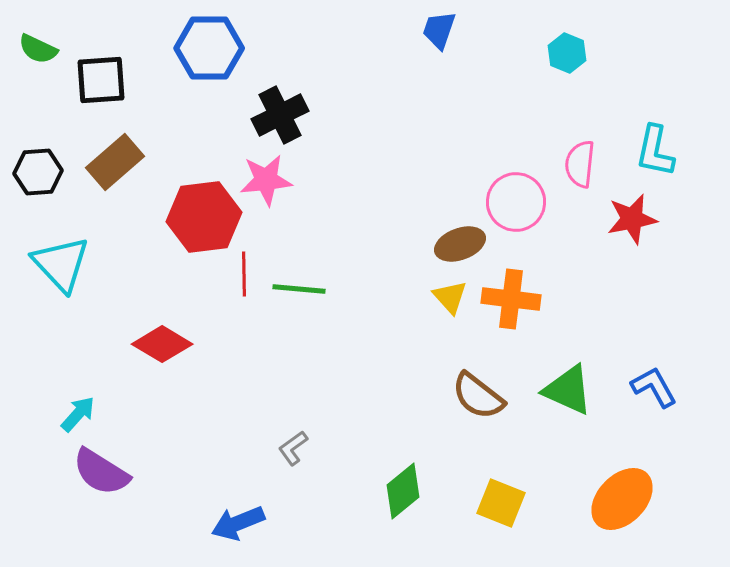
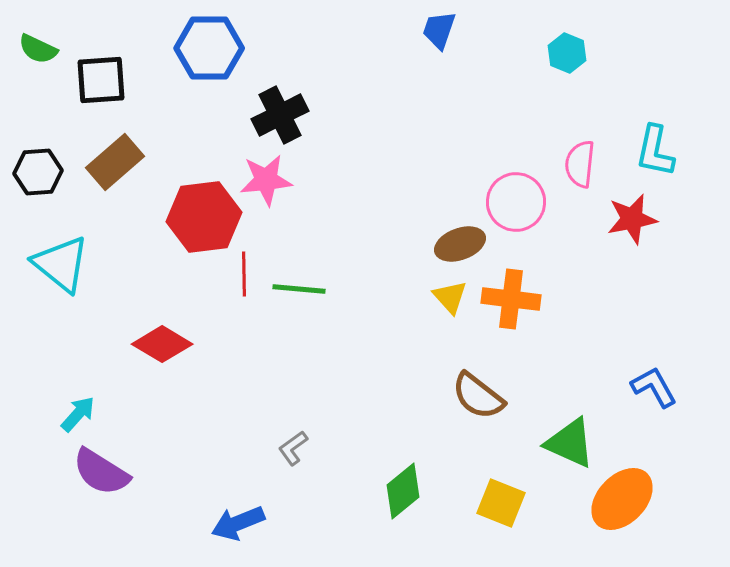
cyan triangle: rotated 8 degrees counterclockwise
green triangle: moved 2 px right, 53 px down
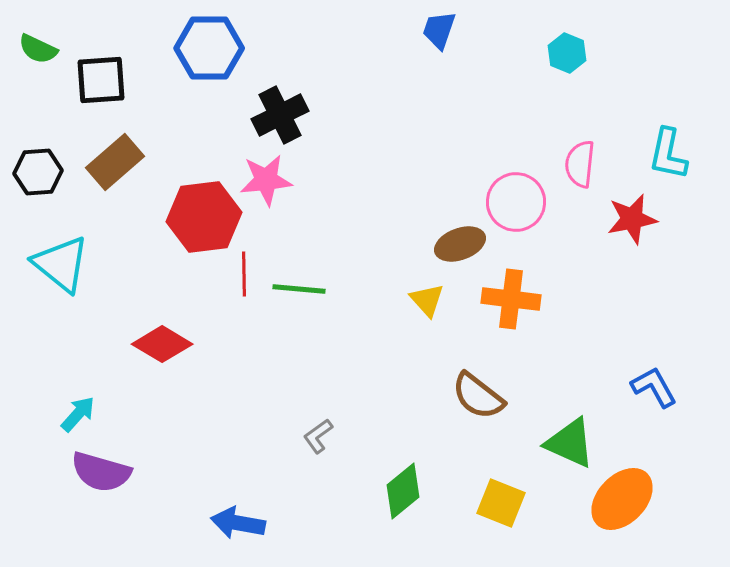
cyan L-shape: moved 13 px right, 3 px down
yellow triangle: moved 23 px left, 3 px down
gray L-shape: moved 25 px right, 12 px up
purple semicircle: rotated 16 degrees counterclockwise
blue arrow: rotated 32 degrees clockwise
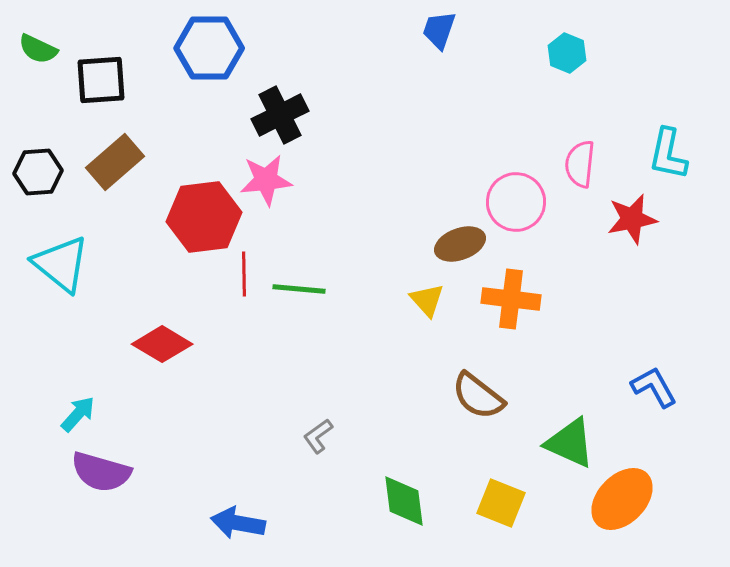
green diamond: moved 1 px right, 10 px down; rotated 58 degrees counterclockwise
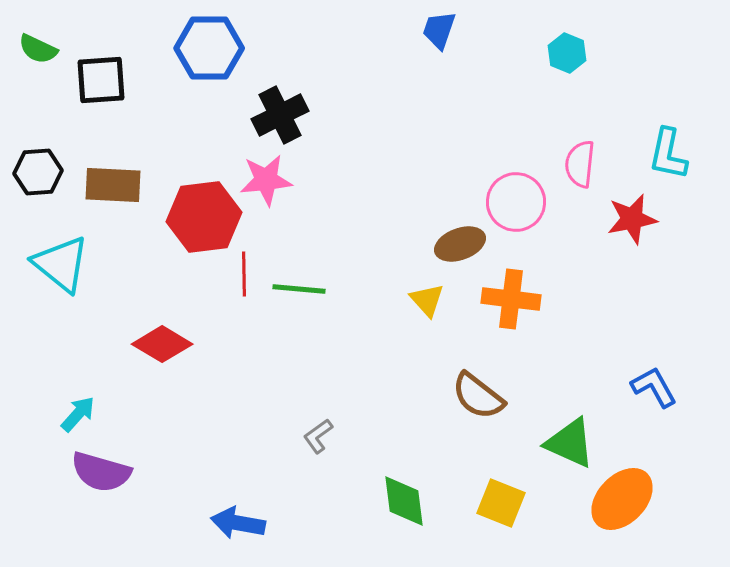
brown rectangle: moved 2 px left, 23 px down; rotated 44 degrees clockwise
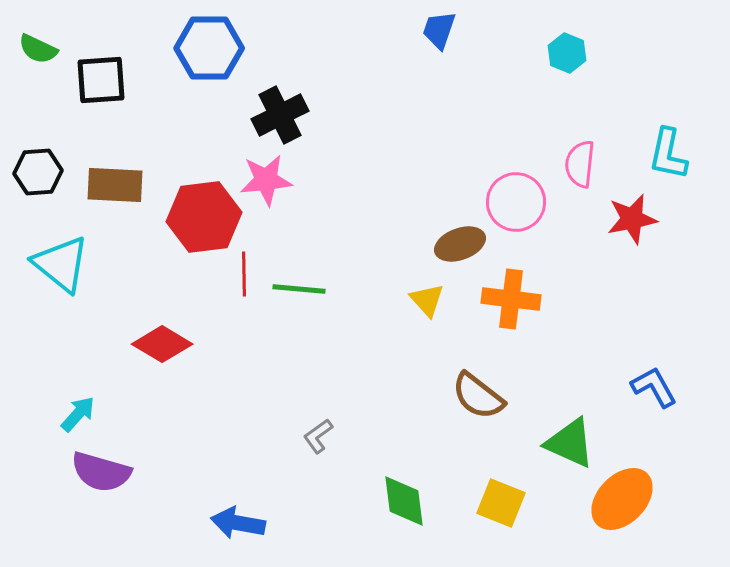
brown rectangle: moved 2 px right
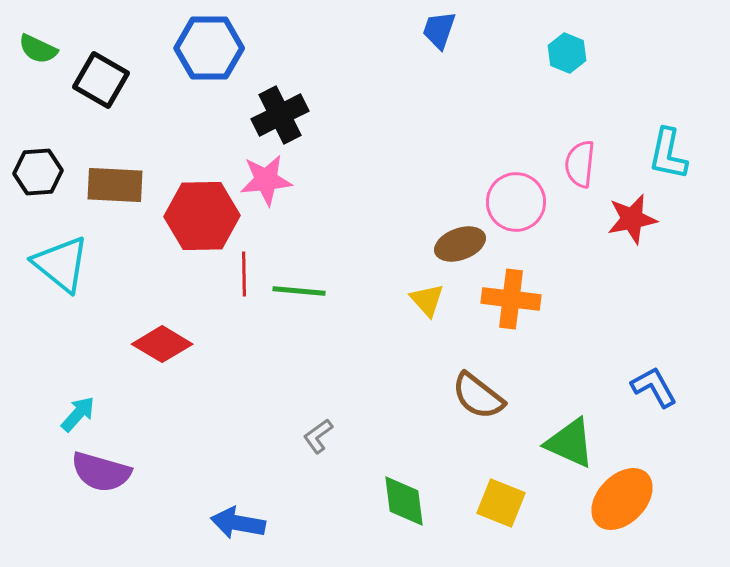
black square: rotated 34 degrees clockwise
red hexagon: moved 2 px left, 1 px up; rotated 6 degrees clockwise
green line: moved 2 px down
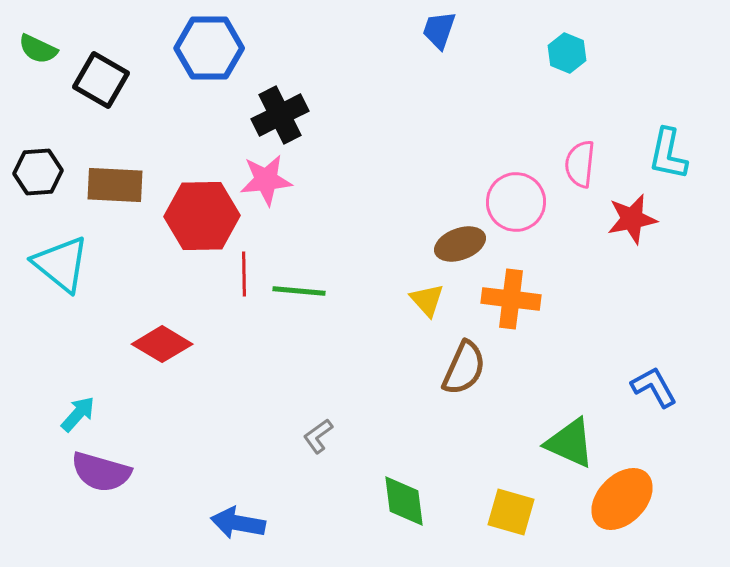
brown semicircle: moved 14 px left, 28 px up; rotated 104 degrees counterclockwise
yellow square: moved 10 px right, 9 px down; rotated 6 degrees counterclockwise
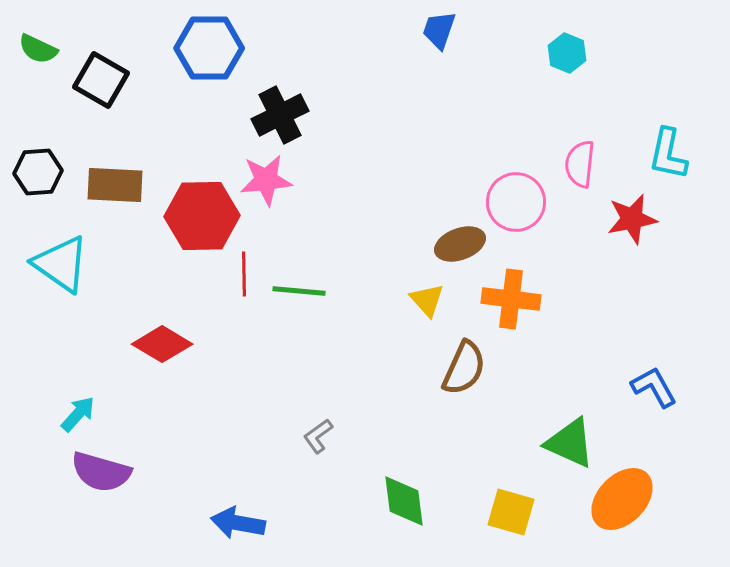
cyan triangle: rotated 4 degrees counterclockwise
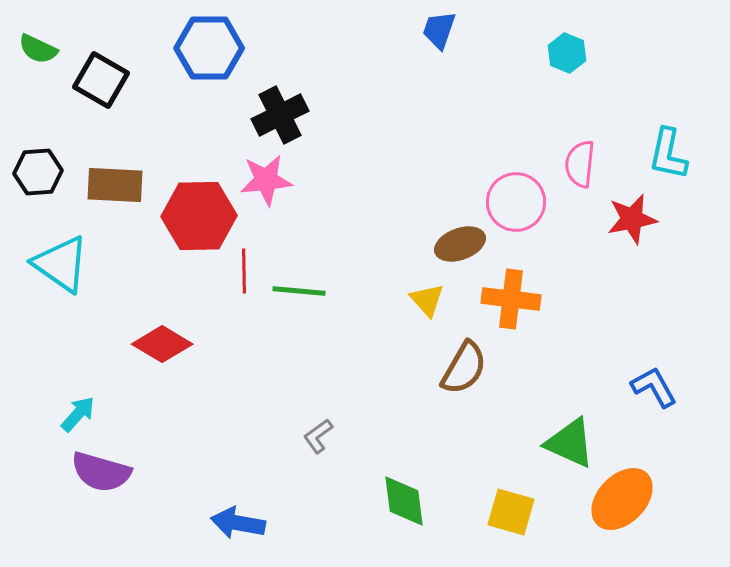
red hexagon: moved 3 px left
red line: moved 3 px up
brown semicircle: rotated 6 degrees clockwise
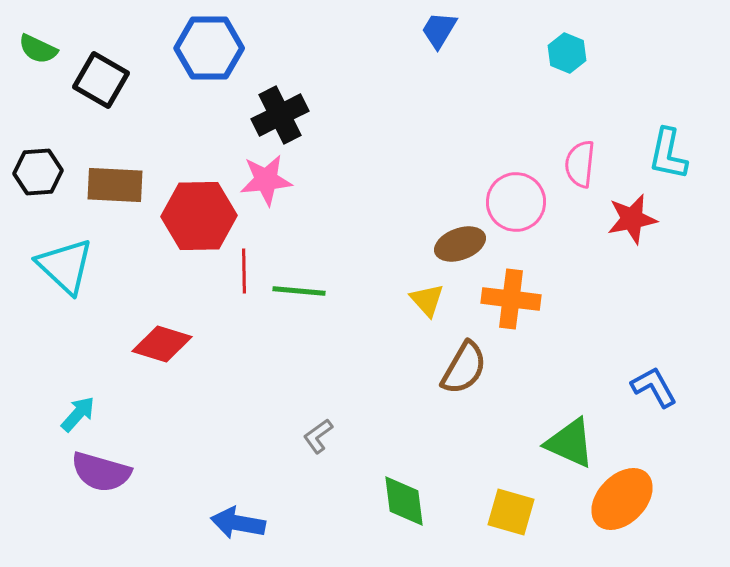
blue trapezoid: rotated 12 degrees clockwise
cyan triangle: moved 4 px right, 2 px down; rotated 8 degrees clockwise
red diamond: rotated 14 degrees counterclockwise
